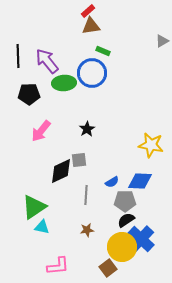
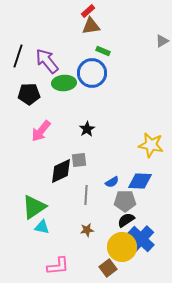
black line: rotated 20 degrees clockwise
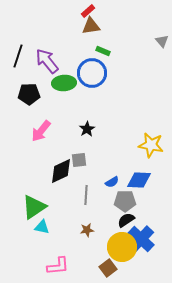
gray triangle: rotated 40 degrees counterclockwise
blue diamond: moved 1 px left, 1 px up
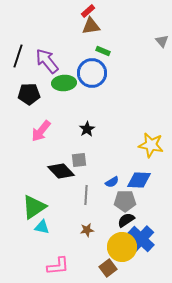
black diamond: rotated 72 degrees clockwise
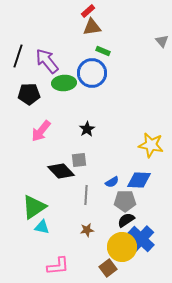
brown triangle: moved 1 px right, 1 px down
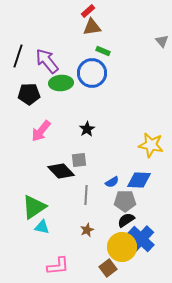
green ellipse: moved 3 px left
brown star: rotated 16 degrees counterclockwise
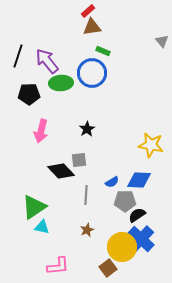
pink arrow: rotated 25 degrees counterclockwise
black semicircle: moved 11 px right, 5 px up
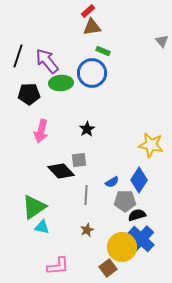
blue diamond: rotated 60 degrees counterclockwise
black semicircle: rotated 18 degrees clockwise
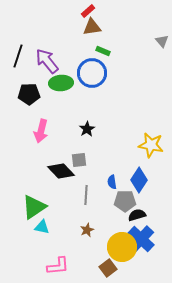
blue semicircle: rotated 112 degrees clockwise
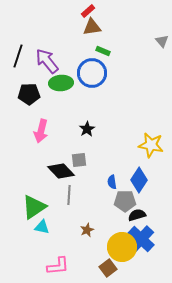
gray line: moved 17 px left
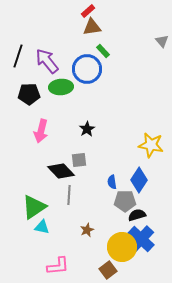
green rectangle: rotated 24 degrees clockwise
blue circle: moved 5 px left, 4 px up
green ellipse: moved 4 px down
brown square: moved 2 px down
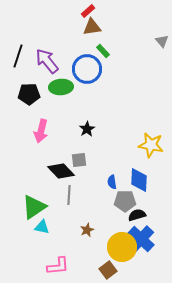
blue diamond: rotated 30 degrees counterclockwise
